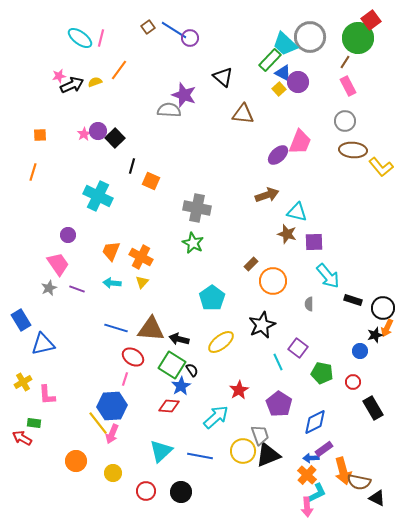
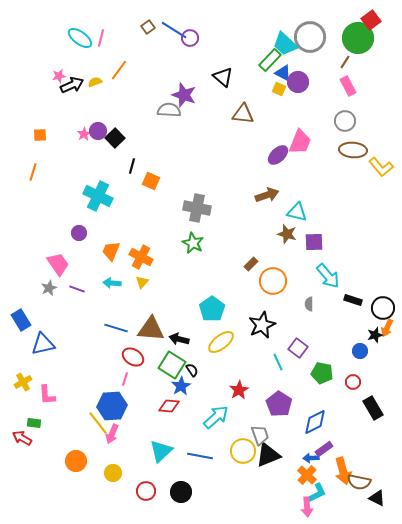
yellow square at (279, 89): rotated 24 degrees counterclockwise
purple circle at (68, 235): moved 11 px right, 2 px up
cyan pentagon at (212, 298): moved 11 px down
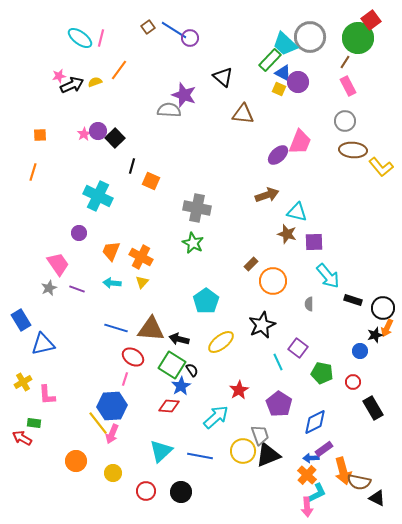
cyan pentagon at (212, 309): moved 6 px left, 8 px up
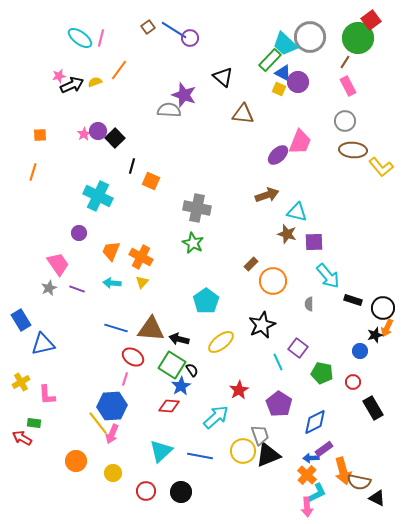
yellow cross at (23, 382): moved 2 px left
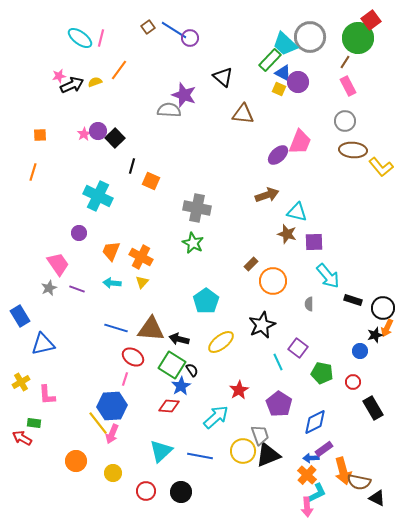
blue rectangle at (21, 320): moved 1 px left, 4 px up
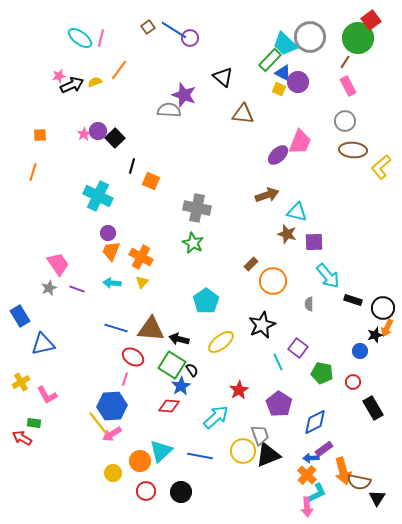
yellow L-shape at (381, 167): rotated 90 degrees clockwise
purple circle at (79, 233): moved 29 px right
pink L-shape at (47, 395): rotated 25 degrees counterclockwise
pink arrow at (112, 434): rotated 36 degrees clockwise
orange circle at (76, 461): moved 64 px right
black triangle at (377, 498): rotated 36 degrees clockwise
